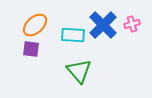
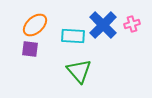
cyan rectangle: moved 1 px down
purple square: moved 1 px left
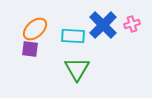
orange ellipse: moved 4 px down
green triangle: moved 2 px left, 2 px up; rotated 12 degrees clockwise
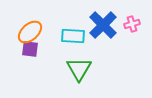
orange ellipse: moved 5 px left, 3 px down
green triangle: moved 2 px right
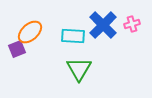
purple square: moved 13 px left; rotated 30 degrees counterclockwise
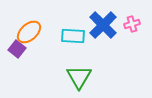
orange ellipse: moved 1 px left
purple square: rotated 30 degrees counterclockwise
green triangle: moved 8 px down
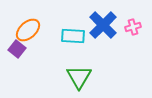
pink cross: moved 1 px right, 3 px down
orange ellipse: moved 1 px left, 2 px up
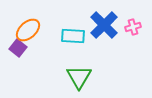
blue cross: moved 1 px right
purple square: moved 1 px right, 1 px up
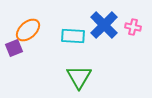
pink cross: rotated 28 degrees clockwise
purple square: moved 4 px left; rotated 30 degrees clockwise
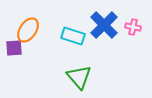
orange ellipse: rotated 15 degrees counterclockwise
cyan rectangle: rotated 15 degrees clockwise
purple square: rotated 18 degrees clockwise
green triangle: rotated 12 degrees counterclockwise
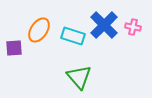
orange ellipse: moved 11 px right
